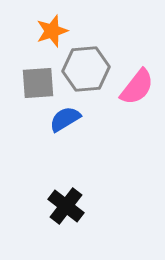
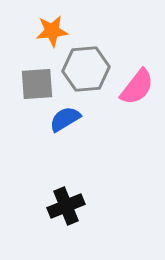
orange star: rotated 12 degrees clockwise
gray square: moved 1 px left, 1 px down
black cross: rotated 30 degrees clockwise
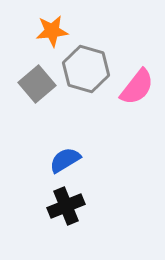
gray hexagon: rotated 21 degrees clockwise
gray square: rotated 36 degrees counterclockwise
blue semicircle: moved 41 px down
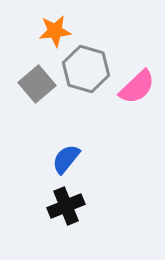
orange star: moved 3 px right
pink semicircle: rotated 9 degrees clockwise
blue semicircle: moved 1 px right, 1 px up; rotated 20 degrees counterclockwise
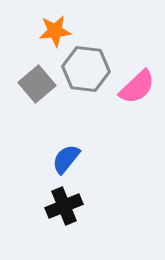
gray hexagon: rotated 9 degrees counterclockwise
black cross: moved 2 px left
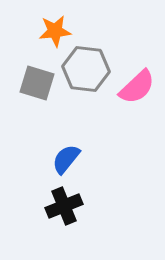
gray square: moved 1 px up; rotated 33 degrees counterclockwise
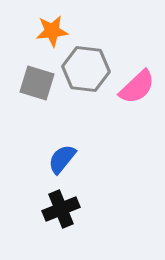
orange star: moved 3 px left
blue semicircle: moved 4 px left
black cross: moved 3 px left, 3 px down
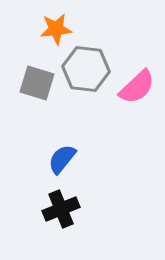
orange star: moved 4 px right, 2 px up
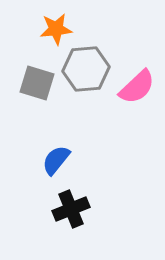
gray hexagon: rotated 12 degrees counterclockwise
blue semicircle: moved 6 px left, 1 px down
black cross: moved 10 px right
